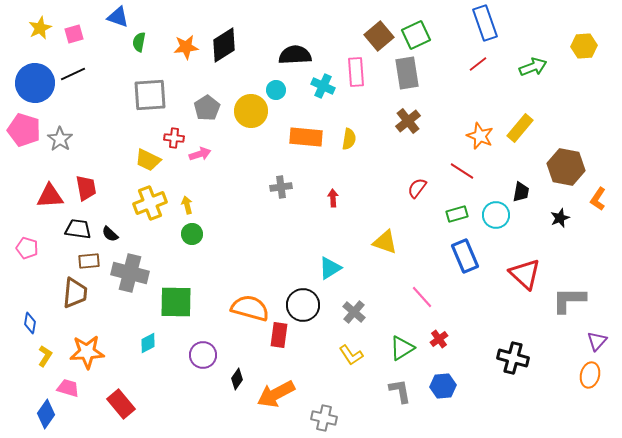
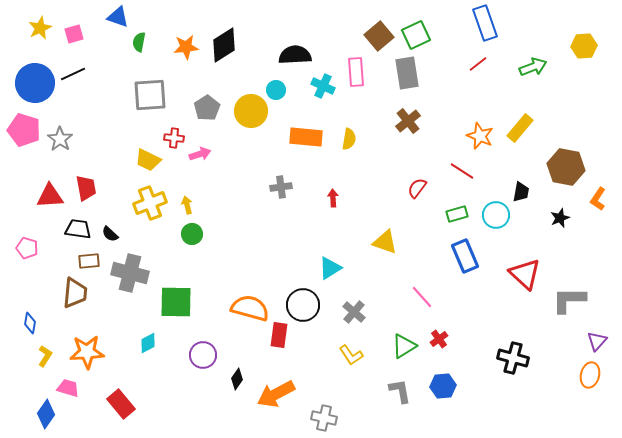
green triangle at (402, 348): moved 2 px right, 2 px up
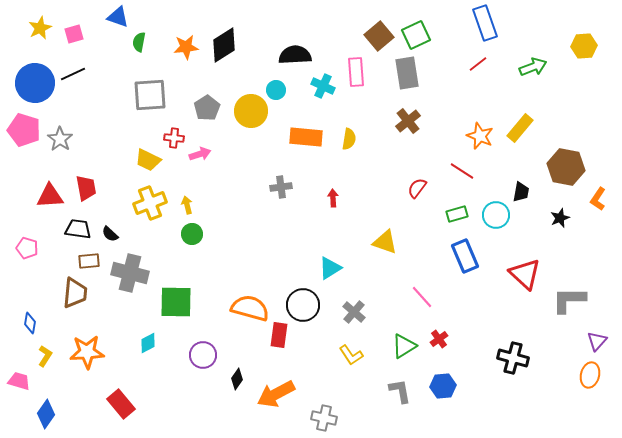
pink trapezoid at (68, 388): moved 49 px left, 7 px up
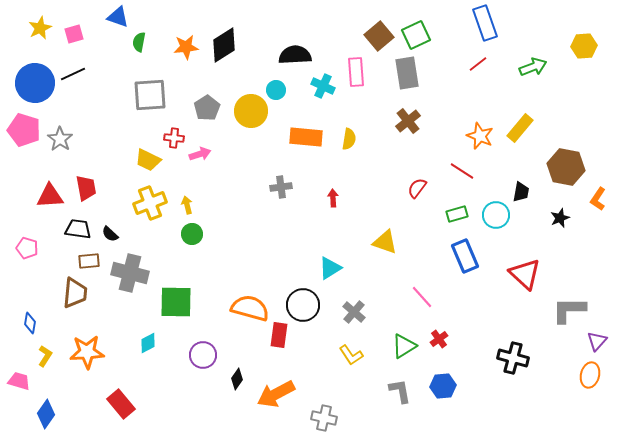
gray L-shape at (569, 300): moved 10 px down
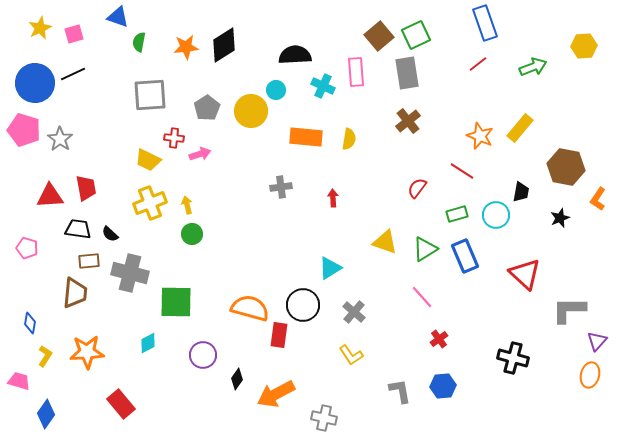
green triangle at (404, 346): moved 21 px right, 97 px up
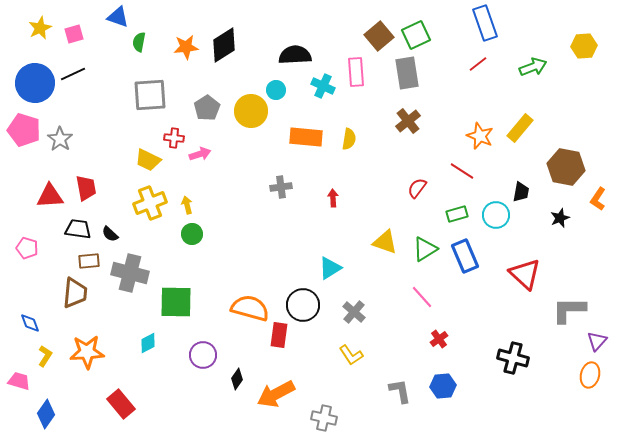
blue diamond at (30, 323): rotated 30 degrees counterclockwise
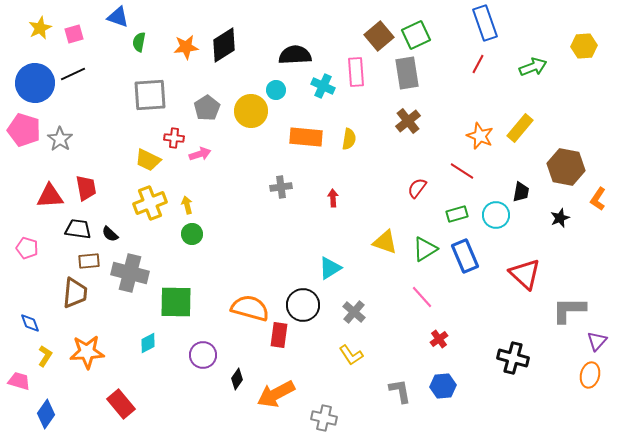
red line at (478, 64): rotated 24 degrees counterclockwise
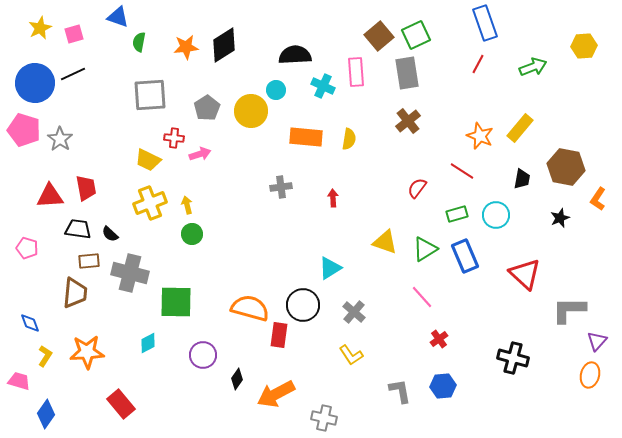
black trapezoid at (521, 192): moved 1 px right, 13 px up
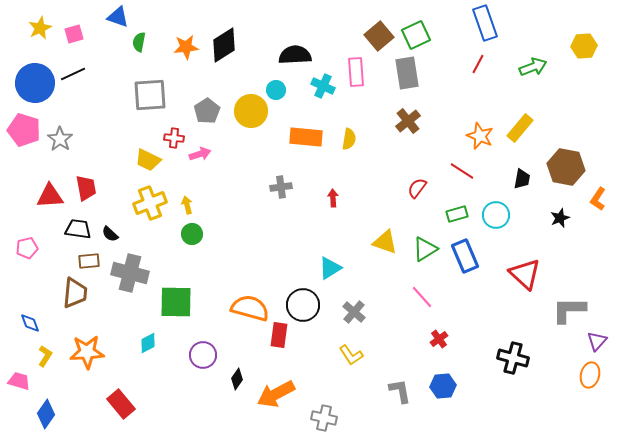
gray pentagon at (207, 108): moved 3 px down
pink pentagon at (27, 248): rotated 30 degrees counterclockwise
